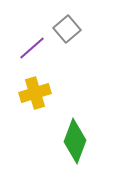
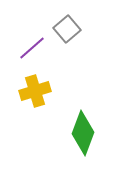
yellow cross: moved 2 px up
green diamond: moved 8 px right, 8 px up
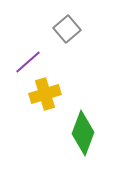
purple line: moved 4 px left, 14 px down
yellow cross: moved 10 px right, 3 px down
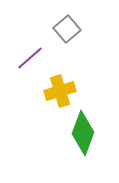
purple line: moved 2 px right, 4 px up
yellow cross: moved 15 px right, 3 px up
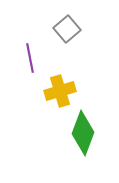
purple line: rotated 60 degrees counterclockwise
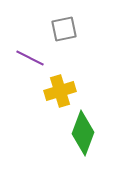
gray square: moved 3 px left; rotated 28 degrees clockwise
purple line: rotated 52 degrees counterclockwise
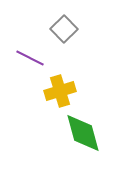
gray square: rotated 32 degrees counterclockwise
green diamond: rotated 36 degrees counterclockwise
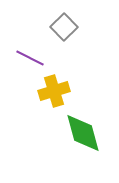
gray square: moved 2 px up
yellow cross: moved 6 px left
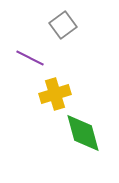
gray square: moved 1 px left, 2 px up; rotated 8 degrees clockwise
yellow cross: moved 1 px right, 3 px down
